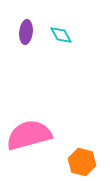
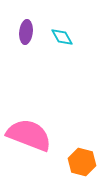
cyan diamond: moved 1 px right, 2 px down
pink semicircle: rotated 36 degrees clockwise
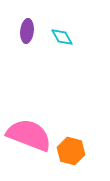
purple ellipse: moved 1 px right, 1 px up
orange hexagon: moved 11 px left, 11 px up
